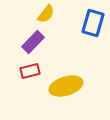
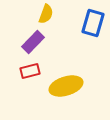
yellow semicircle: rotated 18 degrees counterclockwise
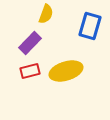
blue rectangle: moved 3 px left, 3 px down
purple rectangle: moved 3 px left, 1 px down
yellow ellipse: moved 15 px up
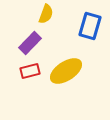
yellow ellipse: rotated 16 degrees counterclockwise
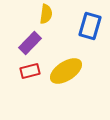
yellow semicircle: rotated 12 degrees counterclockwise
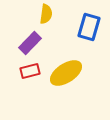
blue rectangle: moved 1 px left, 1 px down
yellow ellipse: moved 2 px down
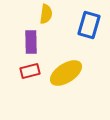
blue rectangle: moved 2 px up
purple rectangle: moved 1 px right, 1 px up; rotated 45 degrees counterclockwise
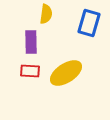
blue rectangle: moved 2 px up
red rectangle: rotated 18 degrees clockwise
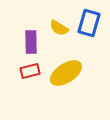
yellow semicircle: moved 13 px right, 14 px down; rotated 114 degrees clockwise
red rectangle: rotated 18 degrees counterclockwise
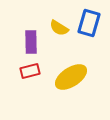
yellow ellipse: moved 5 px right, 4 px down
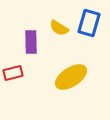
red rectangle: moved 17 px left, 2 px down
